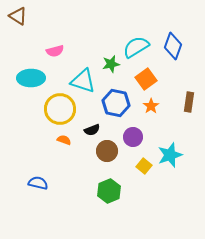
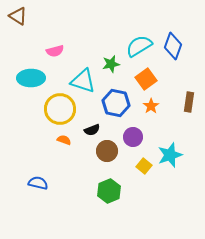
cyan semicircle: moved 3 px right, 1 px up
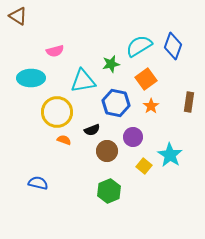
cyan triangle: rotated 28 degrees counterclockwise
yellow circle: moved 3 px left, 3 px down
cyan star: rotated 20 degrees counterclockwise
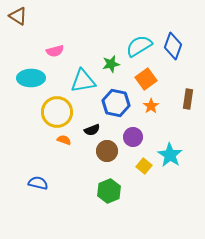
brown rectangle: moved 1 px left, 3 px up
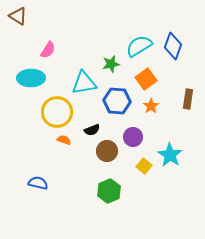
pink semicircle: moved 7 px left, 1 px up; rotated 42 degrees counterclockwise
cyan triangle: moved 1 px right, 2 px down
blue hexagon: moved 1 px right, 2 px up; rotated 8 degrees counterclockwise
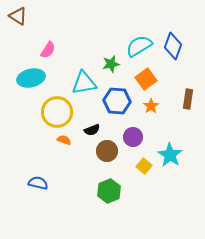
cyan ellipse: rotated 12 degrees counterclockwise
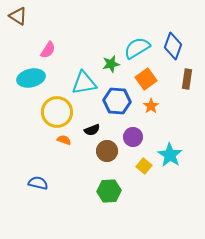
cyan semicircle: moved 2 px left, 2 px down
brown rectangle: moved 1 px left, 20 px up
green hexagon: rotated 20 degrees clockwise
